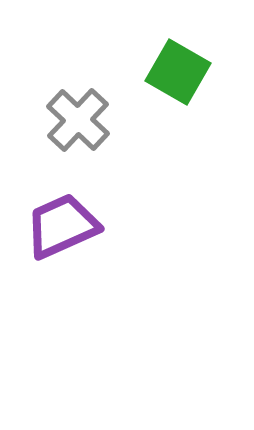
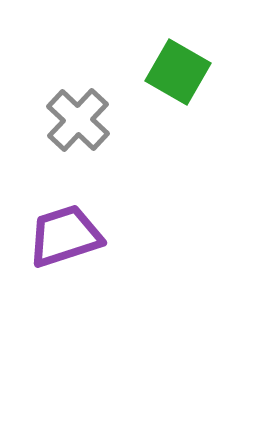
purple trapezoid: moved 3 px right, 10 px down; rotated 6 degrees clockwise
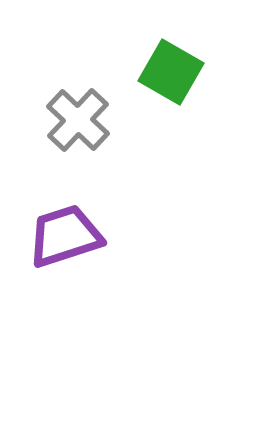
green square: moved 7 px left
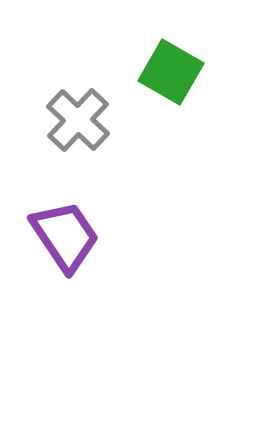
purple trapezoid: rotated 74 degrees clockwise
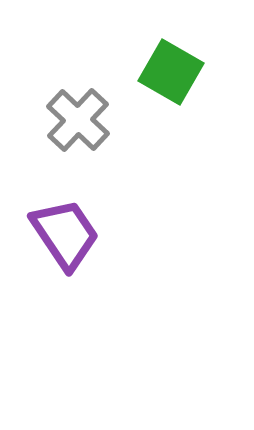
purple trapezoid: moved 2 px up
